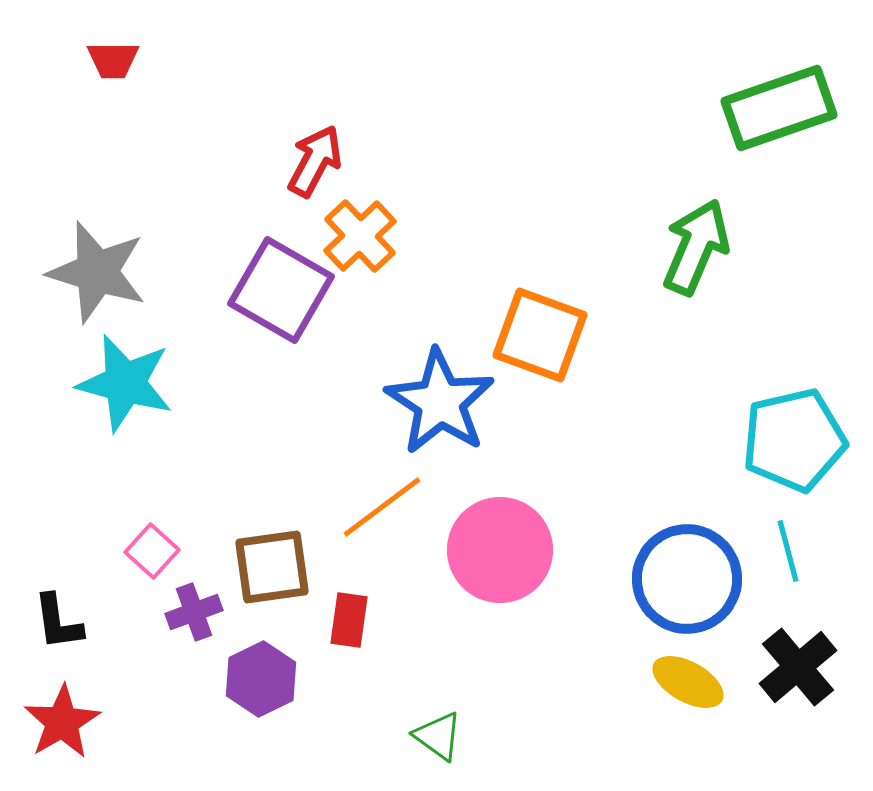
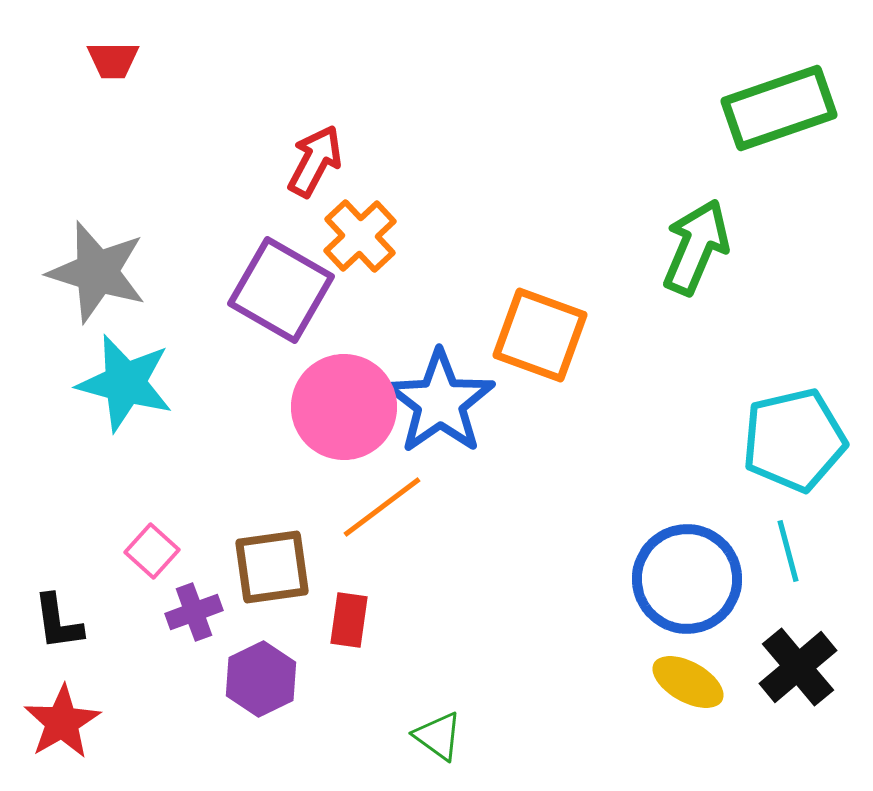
blue star: rotated 4 degrees clockwise
pink circle: moved 156 px left, 143 px up
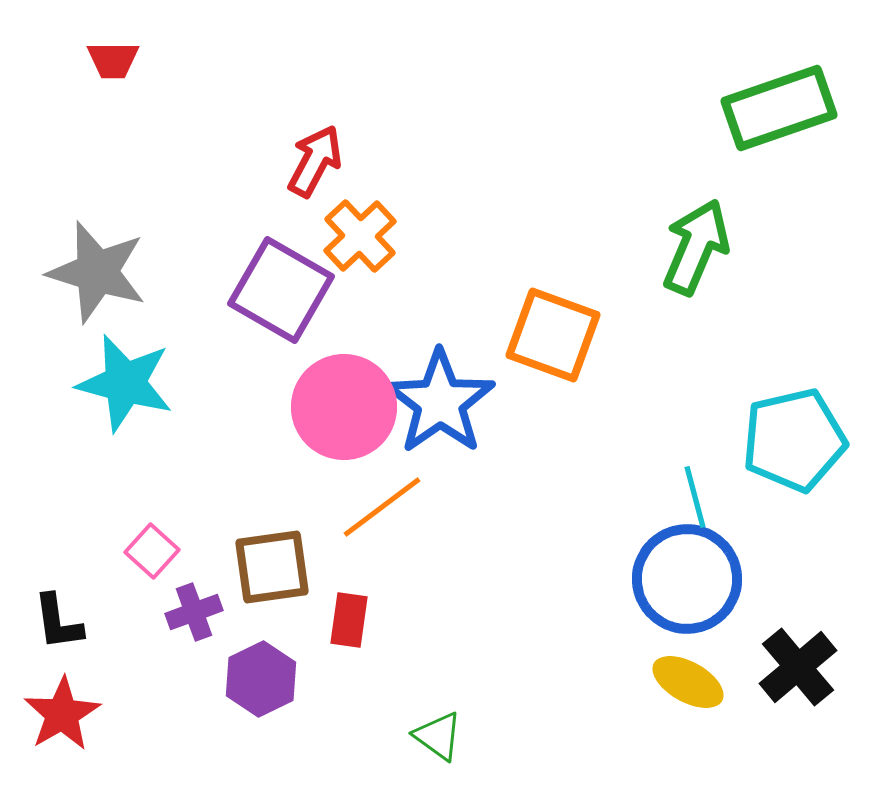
orange square: moved 13 px right
cyan line: moved 93 px left, 54 px up
red star: moved 8 px up
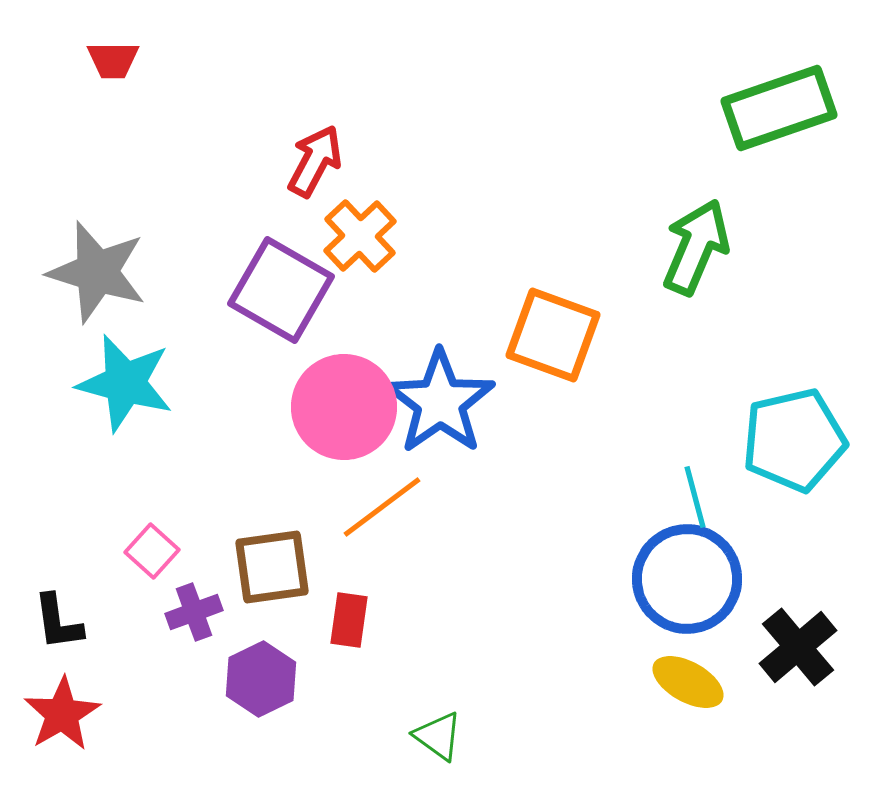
black cross: moved 20 px up
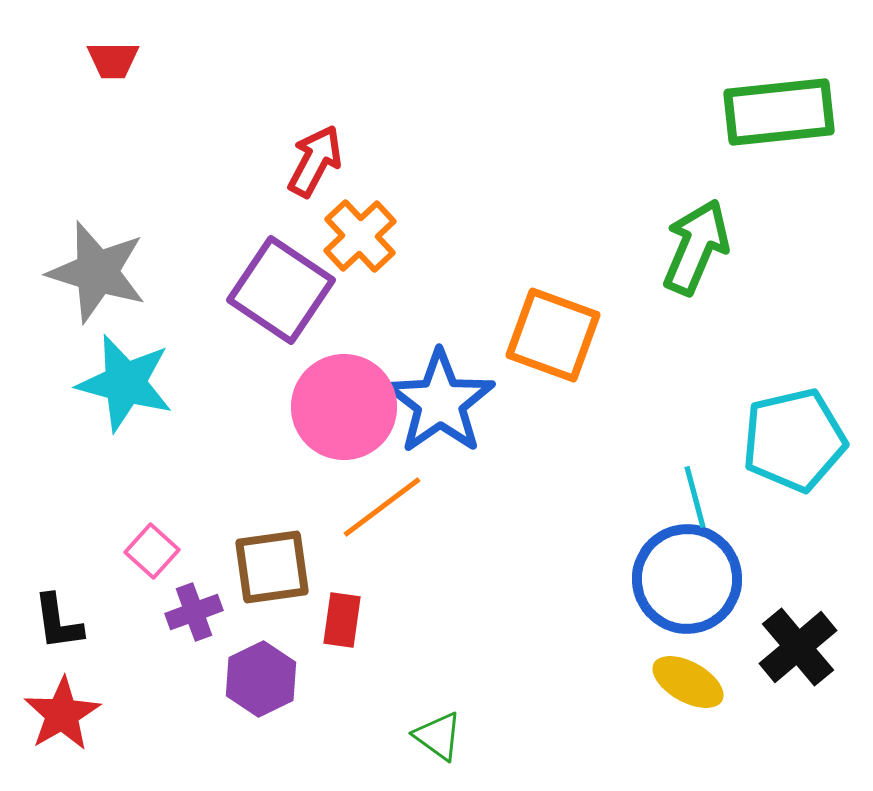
green rectangle: moved 4 px down; rotated 13 degrees clockwise
purple square: rotated 4 degrees clockwise
red rectangle: moved 7 px left
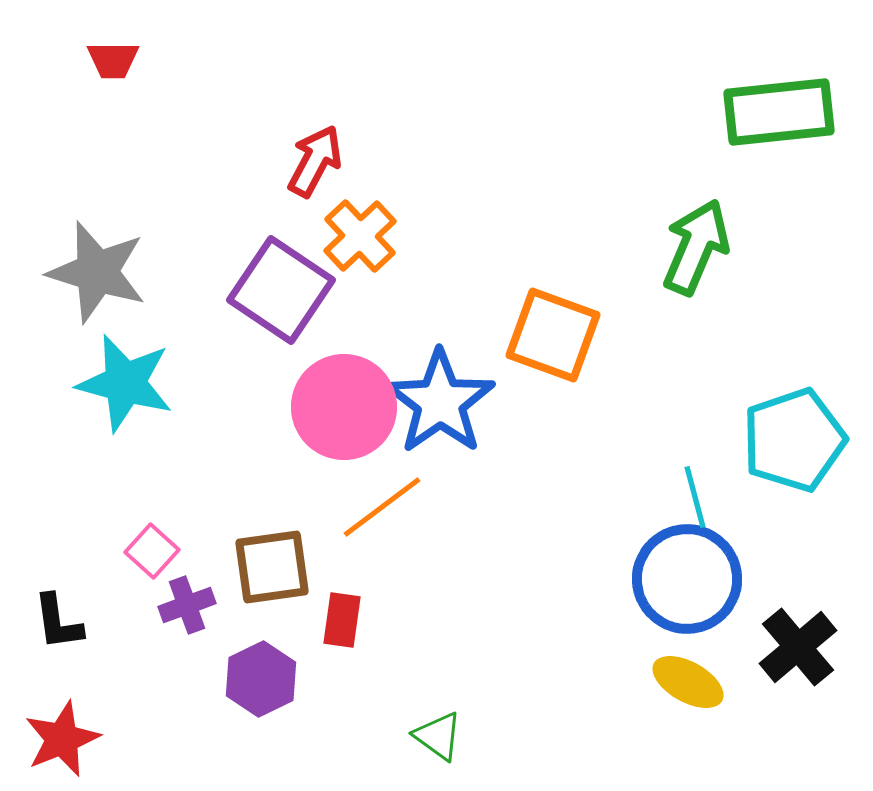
cyan pentagon: rotated 6 degrees counterclockwise
purple cross: moved 7 px left, 7 px up
red star: moved 25 px down; rotated 8 degrees clockwise
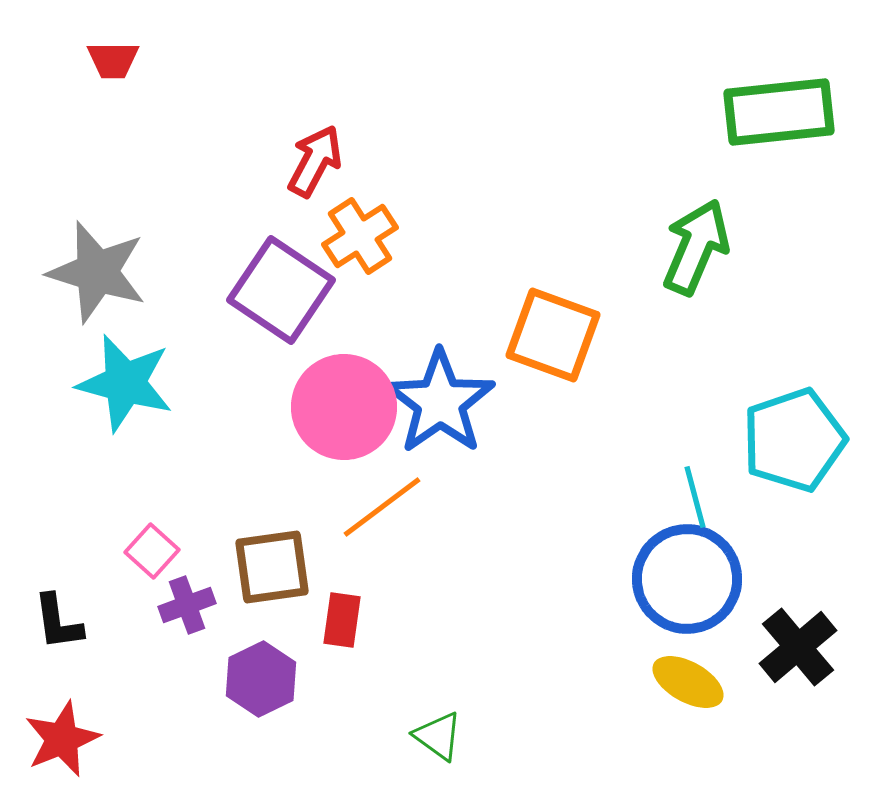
orange cross: rotated 10 degrees clockwise
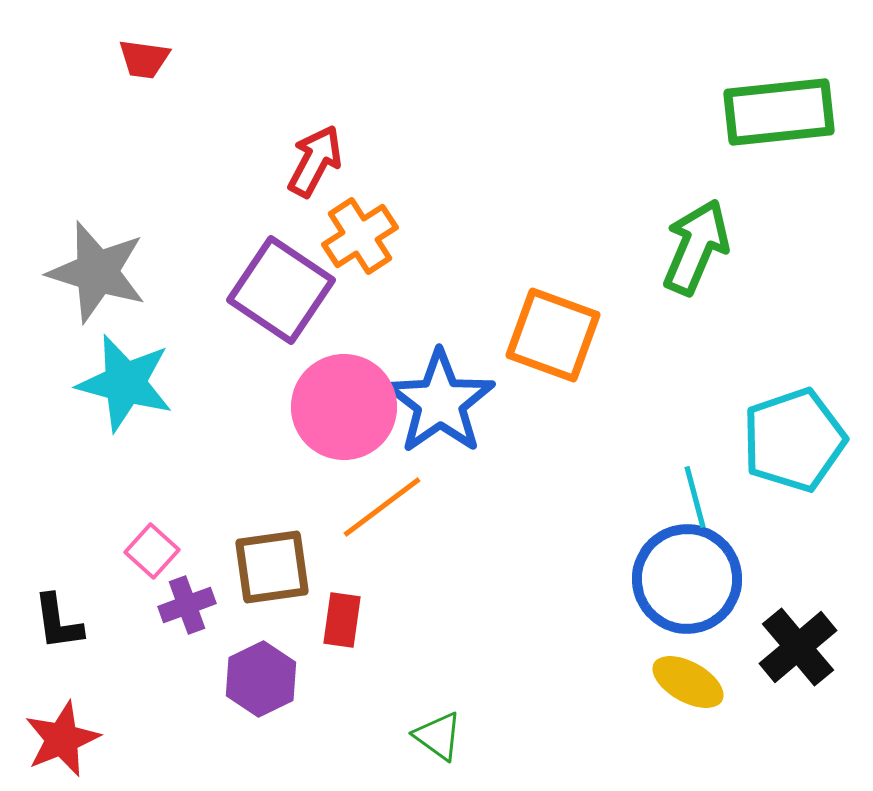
red trapezoid: moved 31 px right, 1 px up; rotated 8 degrees clockwise
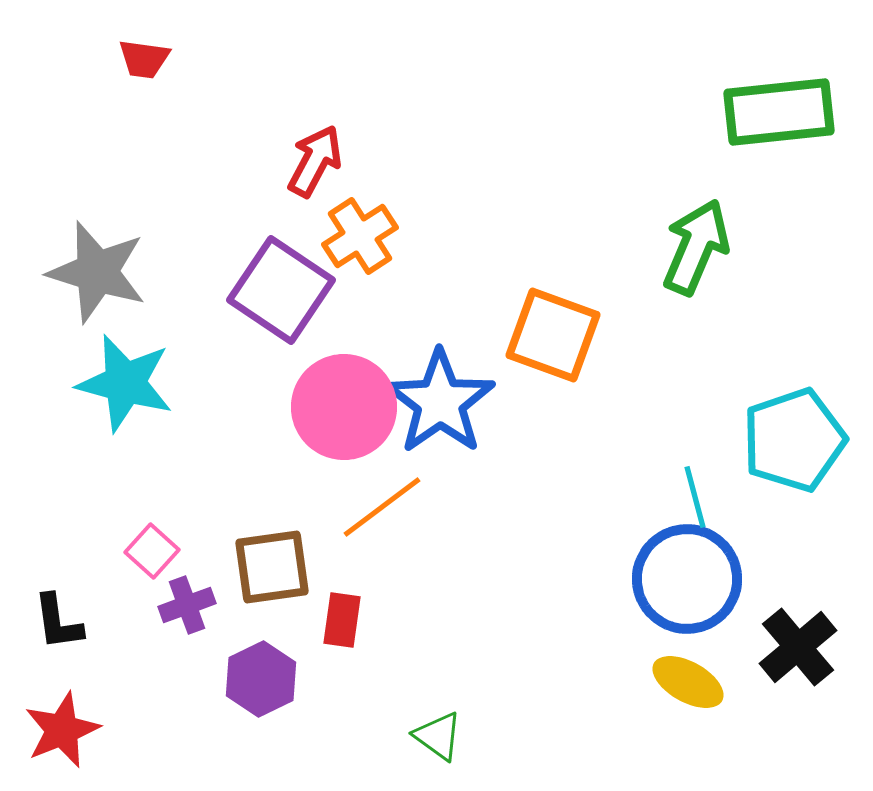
red star: moved 9 px up
